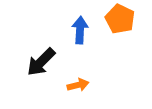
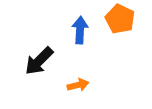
black arrow: moved 2 px left, 1 px up
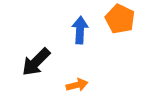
black arrow: moved 3 px left, 1 px down
orange arrow: moved 1 px left
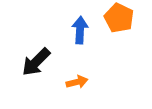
orange pentagon: moved 1 px left, 1 px up
orange arrow: moved 3 px up
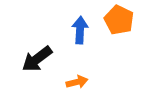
orange pentagon: moved 2 px down
black arrow: moved 1 px right, 3 px up; rotated 8 degrees clockwise
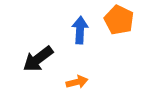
black arrow: moved 1 px right
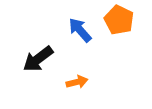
blue arrow: rotated 44 degrees counterclockwise
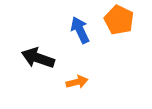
blue arrow: rotated 16 degrees clockwise
black arrow: moved 1 px up; rotated 56 degrees clockwise
